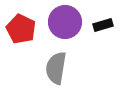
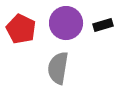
purple circle: moved 1 px right, 1 px down
gray semicircle: moved 2 px right
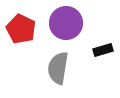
black rectangle: moved 25 px down
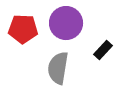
red pentagon: moved 2 px right; rotated 24 degrees counterclockwise
black rectangle: rotated 30 degrees counterclockwise
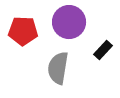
purple circle: moved 3 px right, 1 px up
red pentagon: moved 2 px down
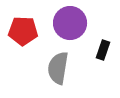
purple circle: moved 1 px right, 1 px down
black rectangle: rotated 24 degrees counterclockwise
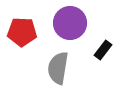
red pentagon: moved 1 px left, 1 px down
black rectangle: rotated 18 degrees clockwise
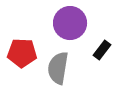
red pentagon: moved 21 px down
black rectangle: moved 1 px left
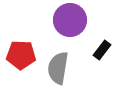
purple circle: moved 3 px up
red pentagon: moved 1 px left, 2 px down
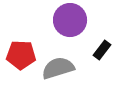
gray semicircle: rotated 64 degrees clockwise
